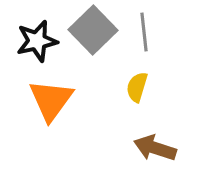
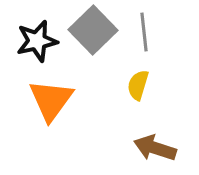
yellow semicircle: moved 1 px right, 2 px up
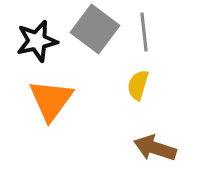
gray square: moved 2 px right, 1 px up; rotated 9 degrees counterclockwise
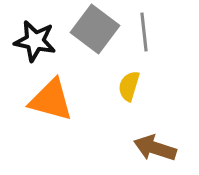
black star: moved 2 px left; rotated 24 degrees clockwise
yellow semicircle: moved 9 px left, 1 px down
orange triangle: rotated 51 degrees counterclockwise
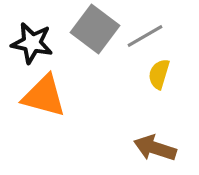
gray line: moved 1 px right, 4 px down; rotated 66 degrees clockwise
black star: moved 3 px left, 2 px down
yellow semicircle: moved 30 px right, 12 px up
orange triangle: moved 7 px left, 4 px up
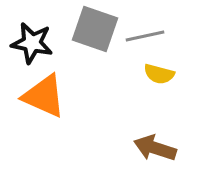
gray square: rotated 18 degrees counterclockwise
gray line: rotated 18 degrees clockwise
yellow semicircle: rotated 92 degrees counterclockwise
orange triangle: rotated 9 degrees clockwise
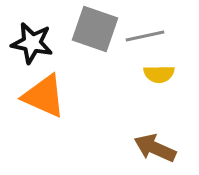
yellow semicircle: rotated 16 degrees counterclockwise
brown arrow: rotated 6 degrees clockwise
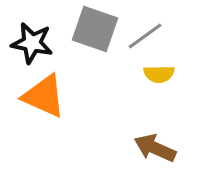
gray line: rotated 24 degrees counterclockwise
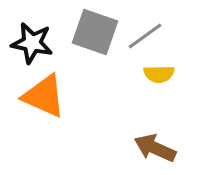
gray square: moved 3 px down
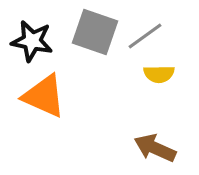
black star: moved 2 px up
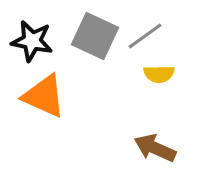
gray square: moved 4 px down; rotated 6 degrees clockwise
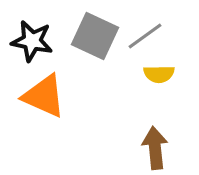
brown arrow: rotated 60 degrees clockwise
